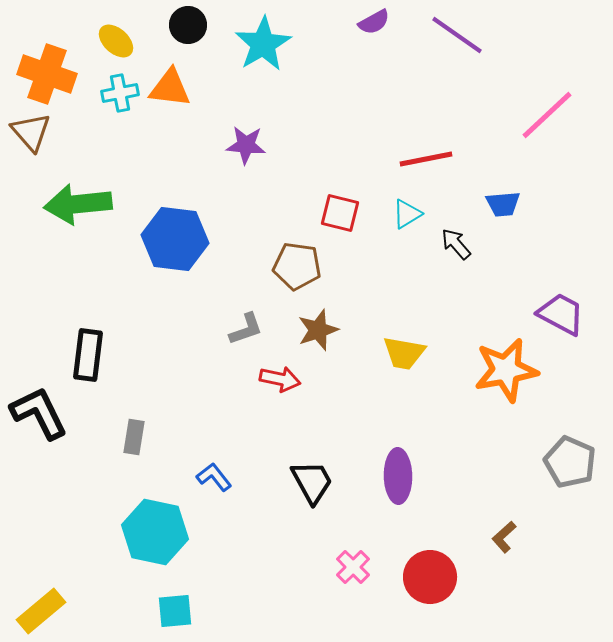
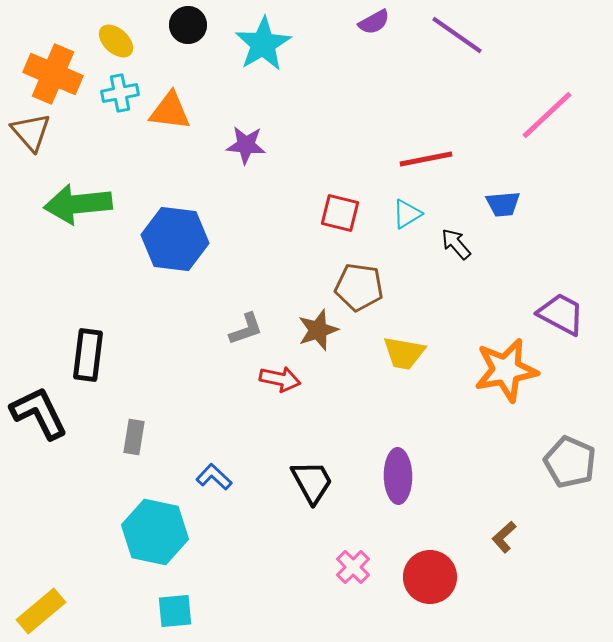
orange cross: moved 6 px right; rotated 4 degrees clockwise
orange triangle: moved 23 px down
brown pentagon: moved 62 px right, 21 px down
blue L-shape: rotated 9 degrees counterclockwise
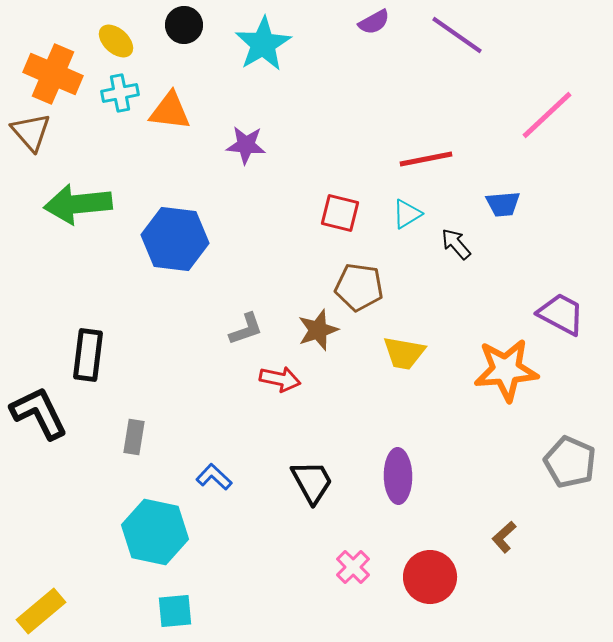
black circle: moved 4 px left
orange star: rotated 6 degrees clockwise
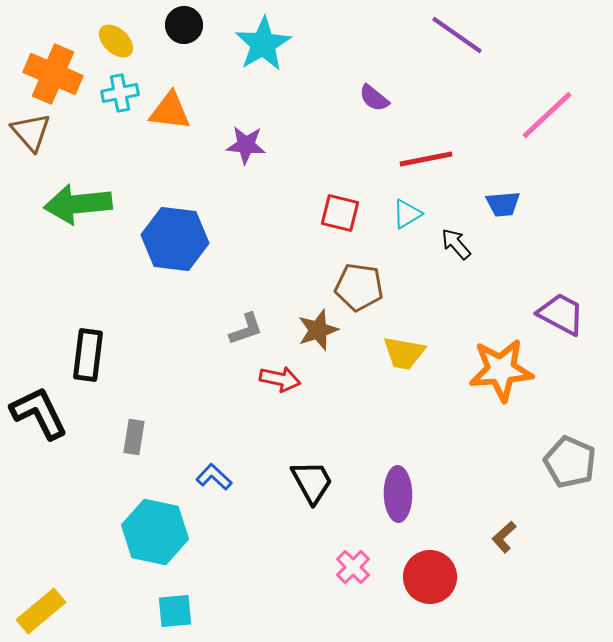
purple semicircle: moved 76 px down; rotated 68 degrees clockwise
orange star: moved 5 px left
purple ellipse: moved 18 px down
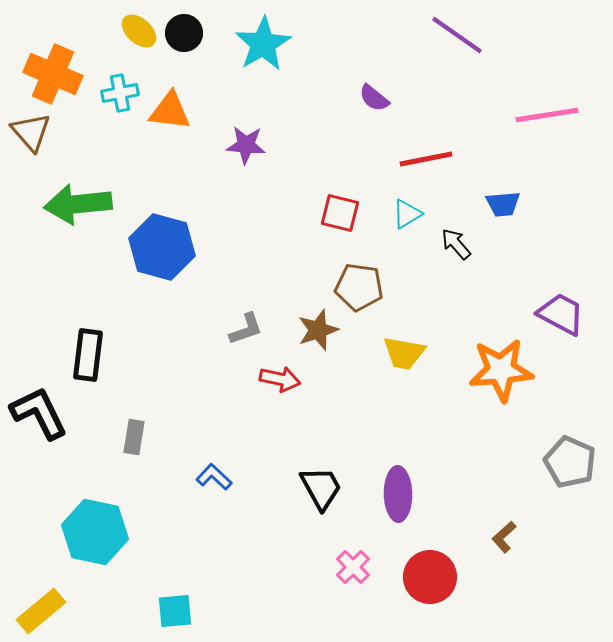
black circle: moved 8 px down
yellow ellipse: moved 23 px right, 10 px up
pink line: rotated 34 degrees clockwise
blue hexagon: moved 13 px left, 8 px down; rotated 8 degrees clockwise
black trapezoid: moved 9 px right, 6 px down
cyan hexagon: moved 60 px left
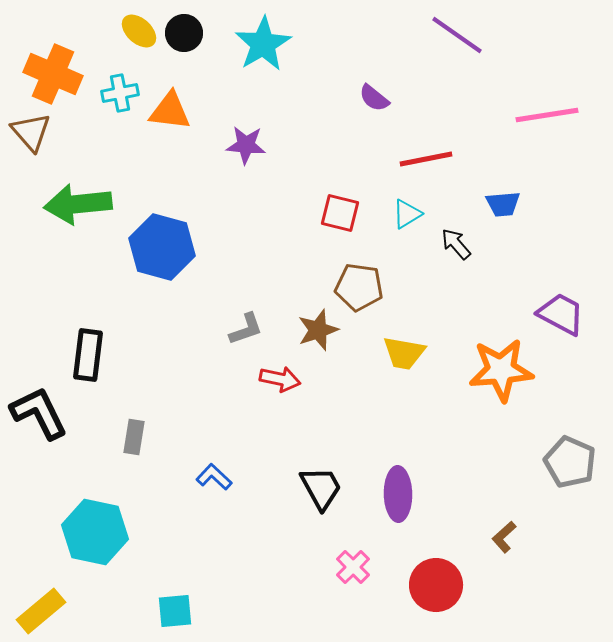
red circle: moved 6 px right, 8 px down
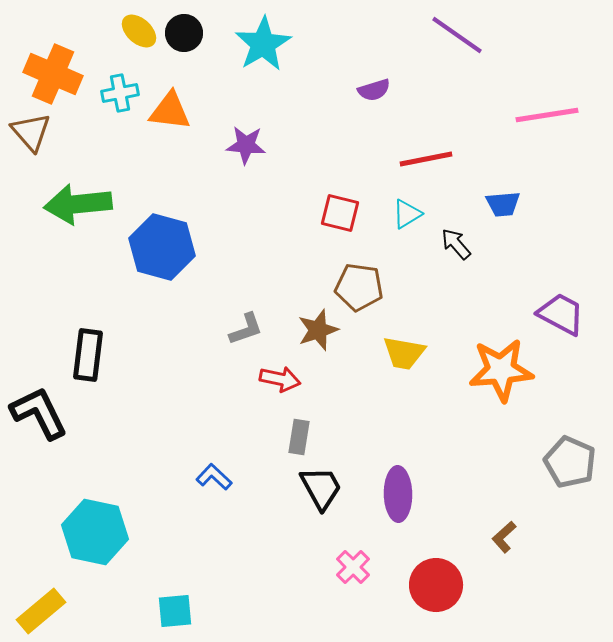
purple semicircle: moved 8 px up; rotated 56 degrees counterclockwise
gray rectangle: moved 165 px right
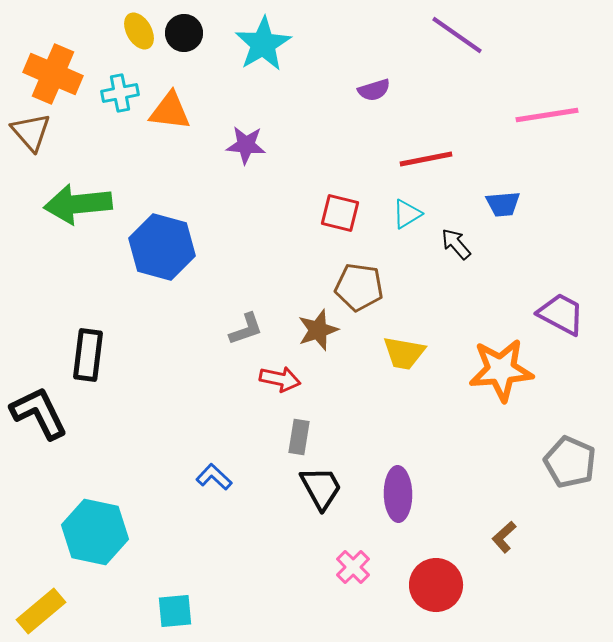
yellow ellipse: rotated 18 degrees clockwise
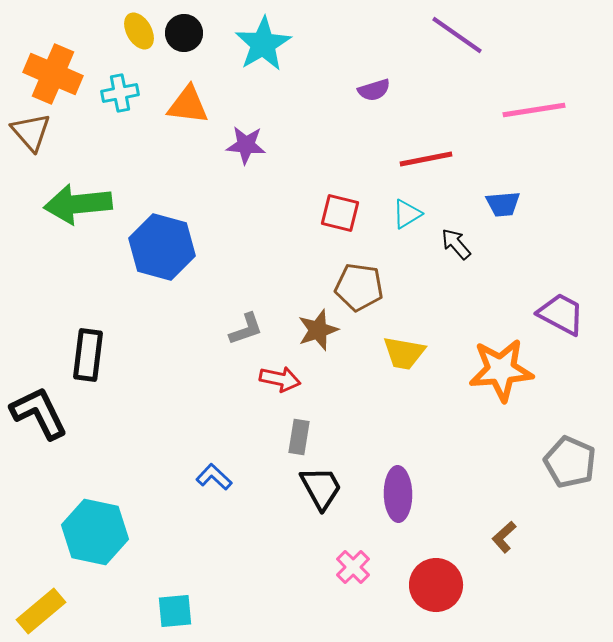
orange triangle: moved 18 px right, 6 px up
pink line: moved 13 px left, 5 px up
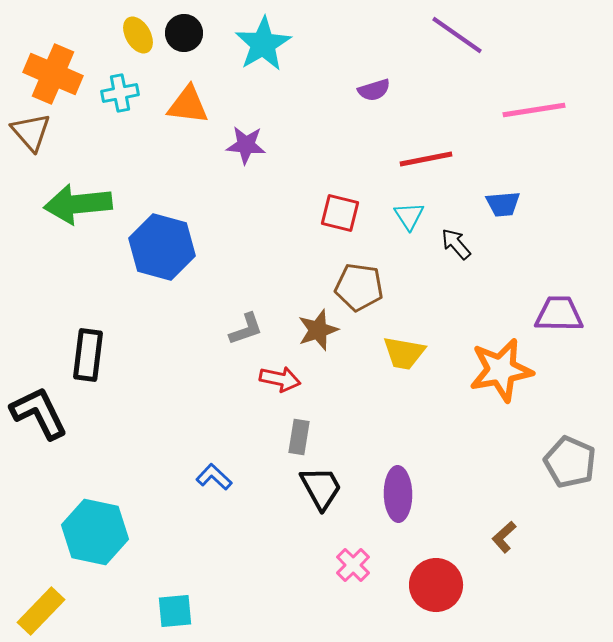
yellow ellipse: moved 1 px left, 4 px down
cyan triangle: moved 2 px right, 2 px down; rotated 32 degrees counterclockwise
purple trapezoid: moved 2 px left; rotated 27 degrees counterclockwise
orange star: rotated 6 degrees counterclockwise
pink cross: moved 2 px up
yellow rectangle: rotated 6 degrees counterclockwise
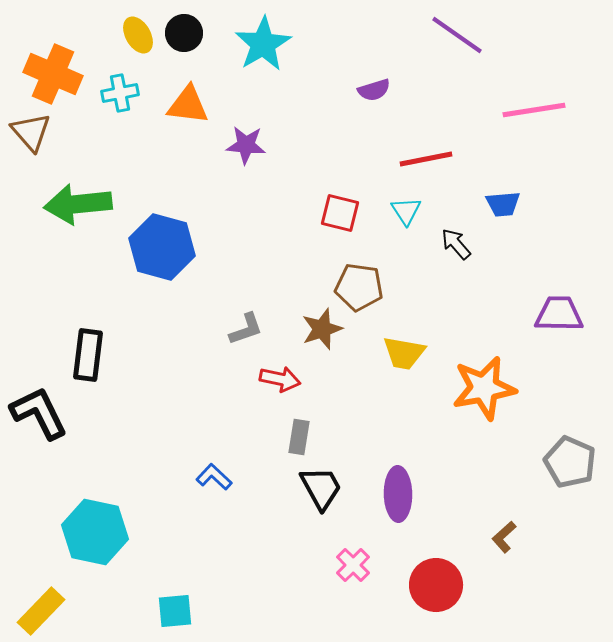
cyan triangle: moved 3 px left, 5 px up
brown star: moved 4 px right, 1 px up
orange star: moved 17 px left, 18 px down
